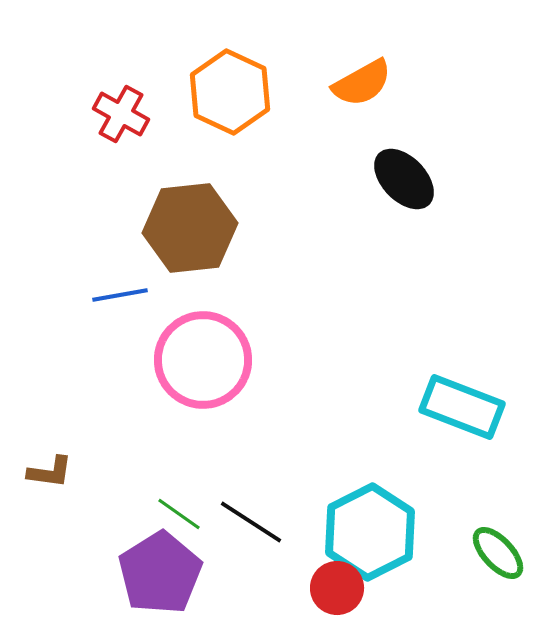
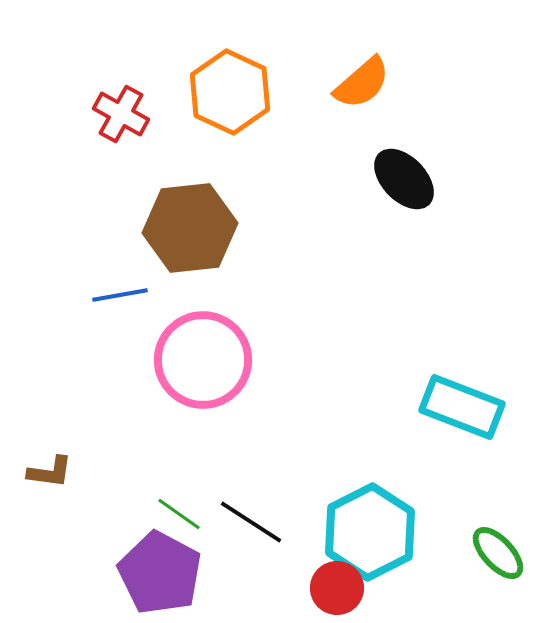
orange semicircle: rotated 12 degrees counterclockwise
purple pentagon: rotated 12 degrees counterclockwise
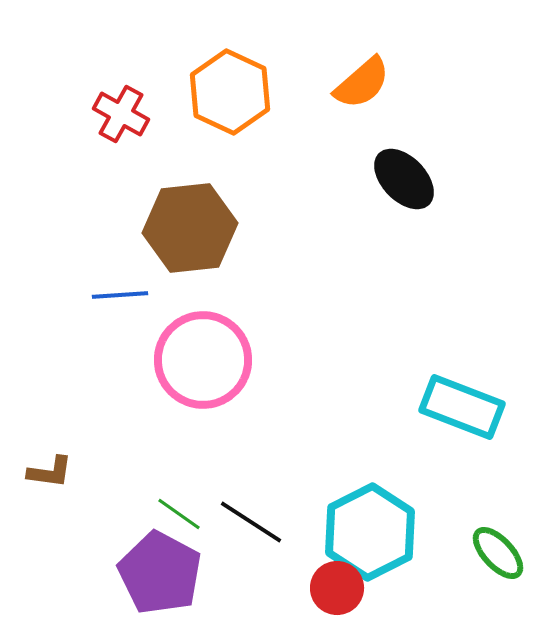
blue line: rotated 6 degrees clockwise
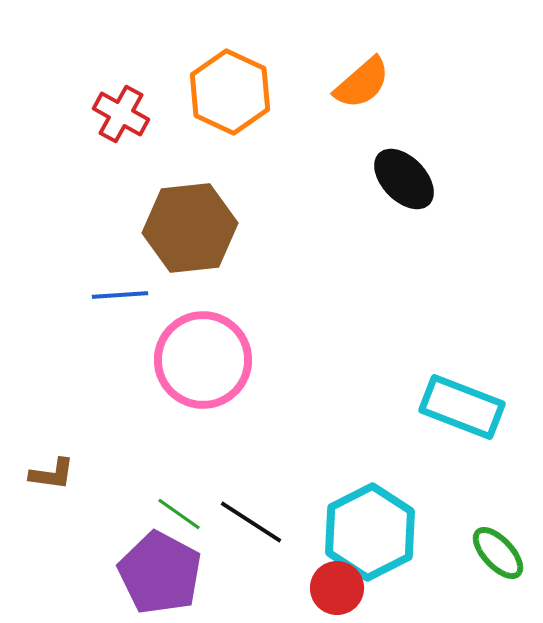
brown L-shape: moved 2 px right, 2 px down
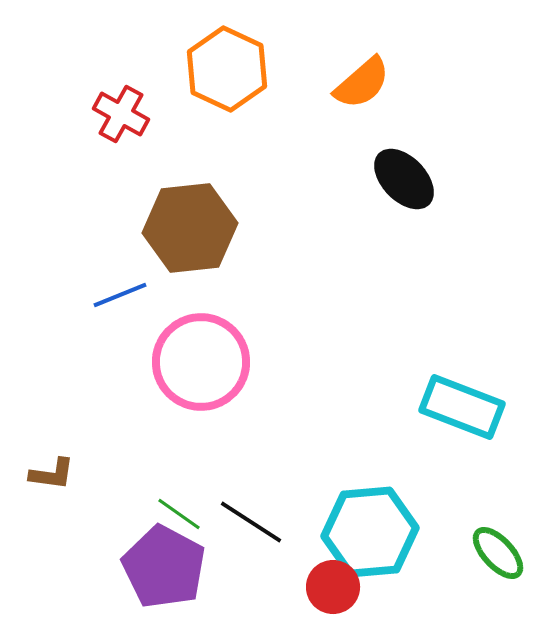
orange hexagon: moved 3 px left, 23 px up
blue line: rotated 18 degrees counterclockwise
pink circle: moved 2 px left, 2 px down
cyan hexagon: rotated 22 degrees clockwise
purple pentagon: moved 4 px right, 6 px up
red circle: moved 4 px left, 1 px up
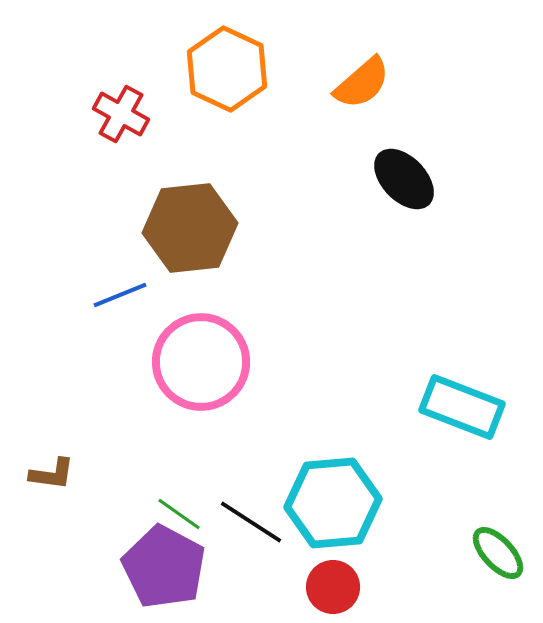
cyan hexagon: moved 37 px left, 29 px up
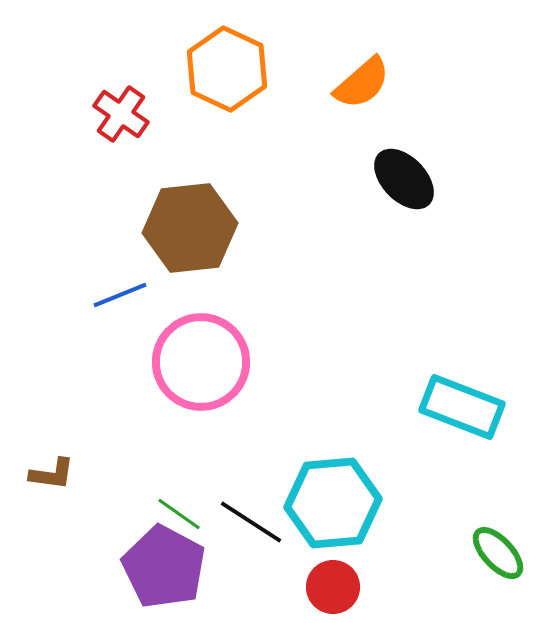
red cross: rotated 6 degrees clockwise
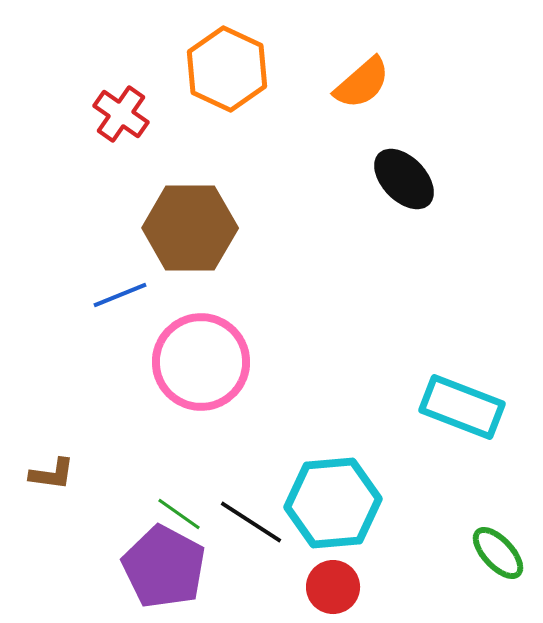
brown hexagon: rotated 6 degrees clockwise
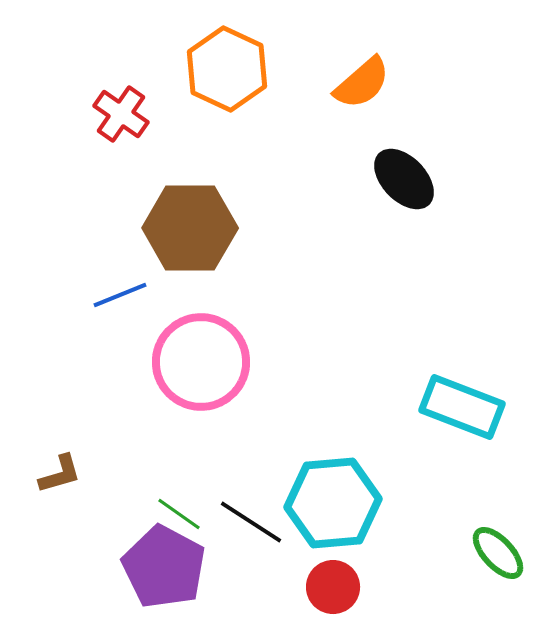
brown L-shape: moved 8 px right; rotated 24 degrees counterclockwise
